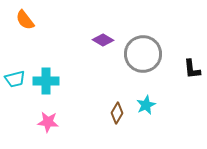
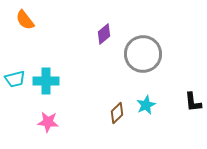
purple diamond: moved 1 px right, 6 px up; rotated 70 degrees counterclockwise
black L-shape: moved 1 px right, 33 px down
brown diamond: rotated 15 degrees clockwise
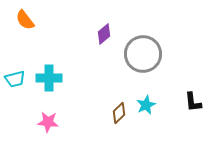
cyan cross: moved 3 px right, 3 px up
brown diamond: moved 2 px right
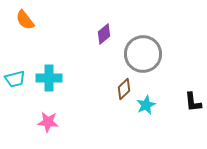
brown diamond: moved 5 px right, 24 px up
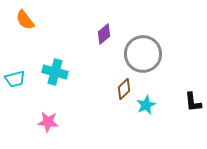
cyan cross: moved 6 px right, 6 px up; rotated 15 degrees clockwise
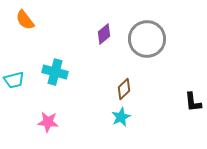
gray circle: moved 4 px right, 15 px up
cyan trapezoid: moved 1 px left, 1 px down
cyan star: moved 25 px left, 12 px down
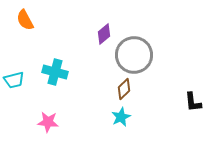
orange semicircle: rotated 10 degrees clockwise
gray circle: moved 13 px left, 16 px down
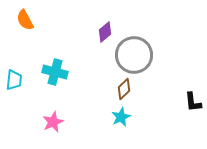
purple diamond: moved 1 px right, 2 px up
cyan trapezoid: rotated 70 degrees counterclockwise
pink star: moved 5 px right; rotated 30 degrees counterclockwise
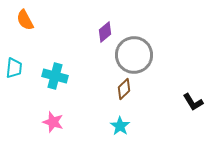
cyan cross: moved 4 px down
cyan trapezoid: moved 12 px up
black L-shape: rotated 25 degrees counterclockwise
cyan star: moved 1 px left, 9 px down; rotated 12 degrees counterclockwise
pink star: rotated 30 degrees counterclockwise
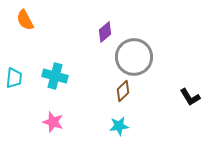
gray circle: moved 2 px down
cyan trapezoid: moved 10 px down
brown diamond: moved 1 px left, 2 px down
black L-shape: moved 3 px left, 5 px up
cyan star: moved 1 px left; rotated 30 degrees clockwise
